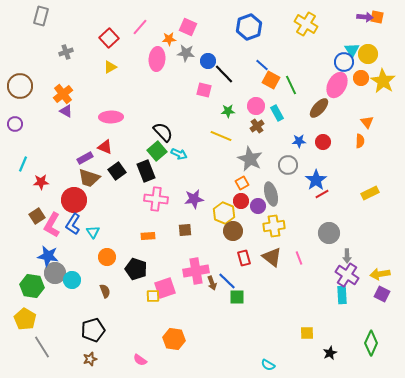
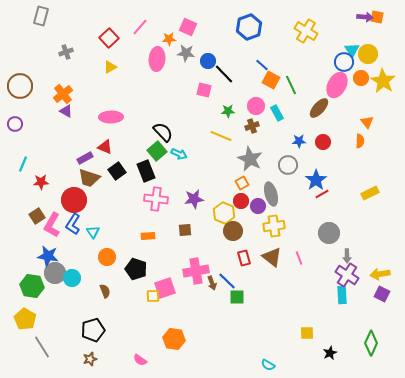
yellow cross at (306, 24): moved 7 px down
brown cross at (257, 126): moved 5 px left; rotated 16 degrees clockwise
cyan circle at (72, 280): moved 2 px up
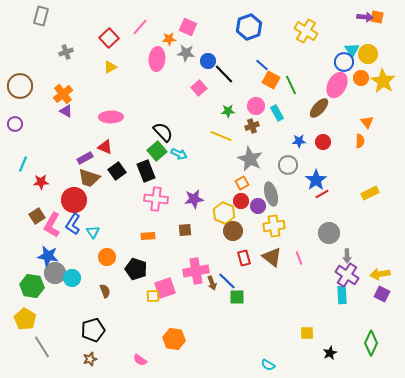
pink square at (204, 90): moved 5 px left, 2 px up; rotated 35 degrees clockwise
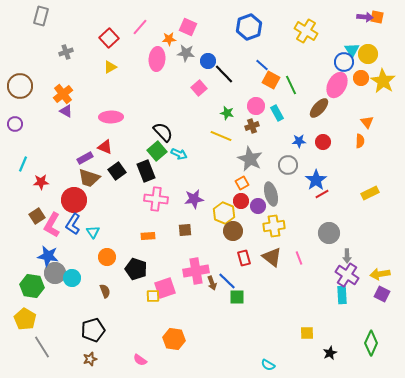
green star at (228, 111): moved 1 px left, 2 px down; rotated 16 degrees clockwise
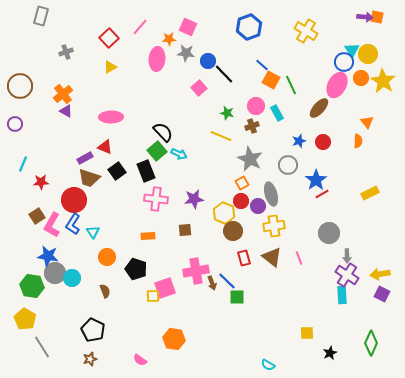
blue star at (299, 141): rotated 16 degrees counterclockwise
orange semicircle at (360, 141): moved 2 px left
black pentagon at (93, 330): rotated 30 degrees counterclockwise
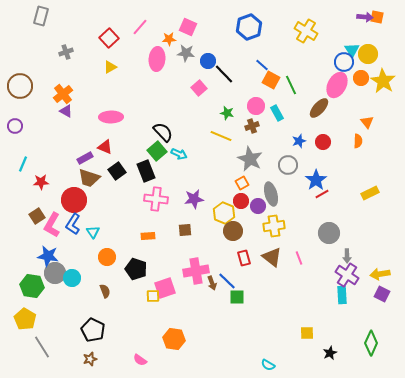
purple circle at (15, 124): moved 2 px down
